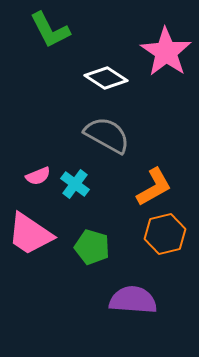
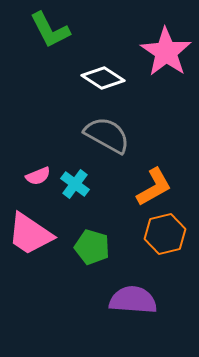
white diamond: moved 3 px left
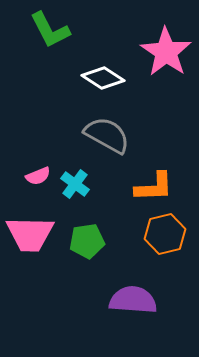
orange L-shape: rotated 27 degrees clockwise
pink trapezoid: rotated 33 degrees counterclockwise
green pentagon: moved 5 px left, 6 px up; rotated 24 degrees counterclockwise
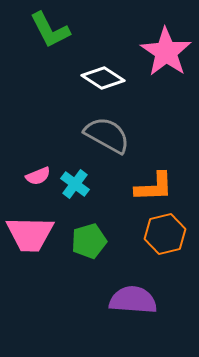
green pentagon: moved 2 px right; rotated 8 degrees counterclockwise
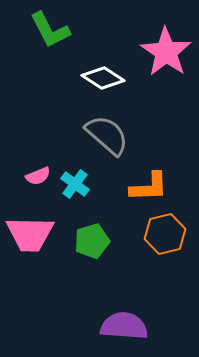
gray semicircle: rotated 12 degrees clockwise
orange L-shape: moved 5 px left
green pentagon: moved 3 px right
purple semicircle: moved 9 px left, 26 px down
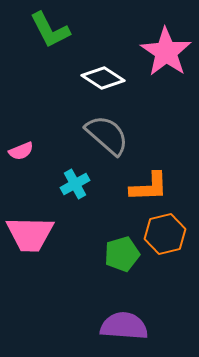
pink semicircle: moved 17 px left, 25 px up
cyan cross: rotated 24 degrees clockwise
green pentagon: moved 30 px right, 13 px down
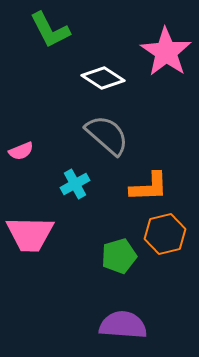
green pentagon: moved 3 px left, 2 px down
purple semicircle: moved 1 px left, 1 px up
